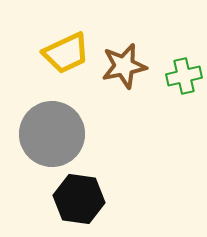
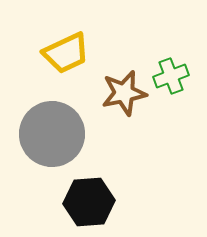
brown star: moved 27 px down
green cross: moved 13 px left; rotated 8 degrees counterclockwise
black hexagon: moved 10 px right, 3 px down; rotated 12 degrees counterclockwise
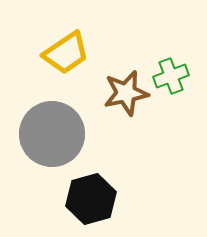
yellow trapezoid: rotated 9 degrees counterclockwise
brown star: moved 2 px right
black hexagon: moved 2 px right, 3 px up; rotated 12 degrees counterclockwise
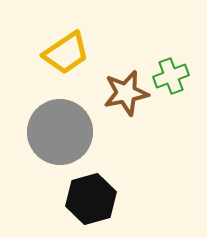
gray circle: moved 8 px right, 2 px up
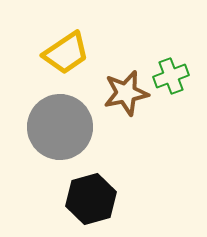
gray circle: moved 5 px up
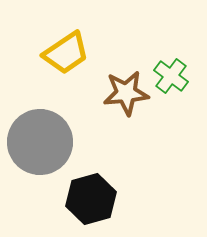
green cross: rotated 32 degrees counterclockwise
brown star: rotated 6 degrees clockwise
gray circle: moved 20 px left, 15 px down
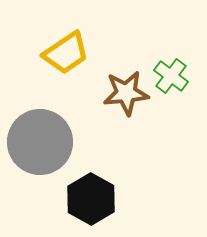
black hexagon: rotated 15 degrees counterclockwise
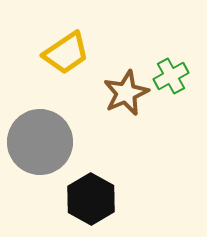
green cross: rotated 24 degrees clockwise
brown star: rotated 18 degrees counterclockwise
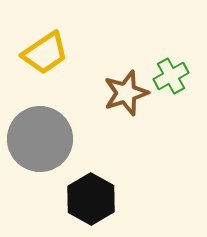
yellow trapezoid: moved 21 px left
brown star: rotated 6 degrees clockwise
gray circle: moved 3 px up
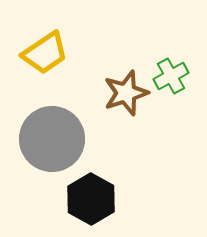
gray circle: moved 12 px right
